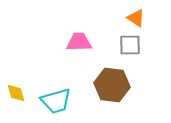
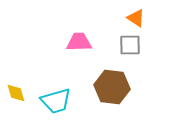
brown hexagon: moved 2 px down
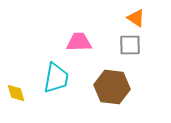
cyan trapezoid: moved 23 px up; rotated 64 degrees counterclockwise
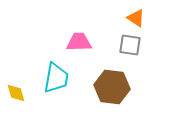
gray square: rotated 10 degrees clockwise
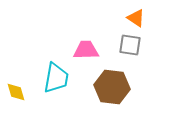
pink trapezoid: moved 7 px right, 8 px down
yellow diamond: moved 1 px up
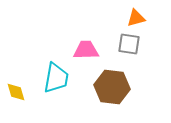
orange triangle: rotated 48 degrees counterclockwise
gray square: moved 1 px left, 1 px up
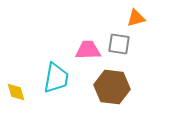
gray square: moved 10 px left
pink trapezoid: moved 2 px right
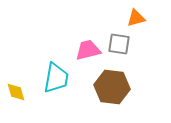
pink trapezoid: rotated 12 degrees counterclockwise
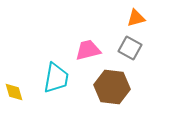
gray square: moved 11 px right, 4 px down; rotated 20 degrees clockwise
yellow diamond: moved 2 px left
